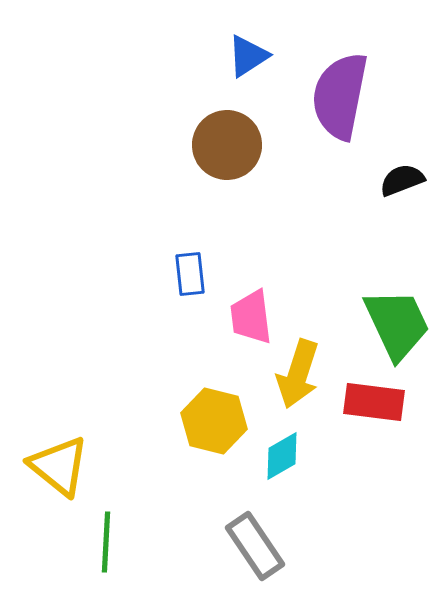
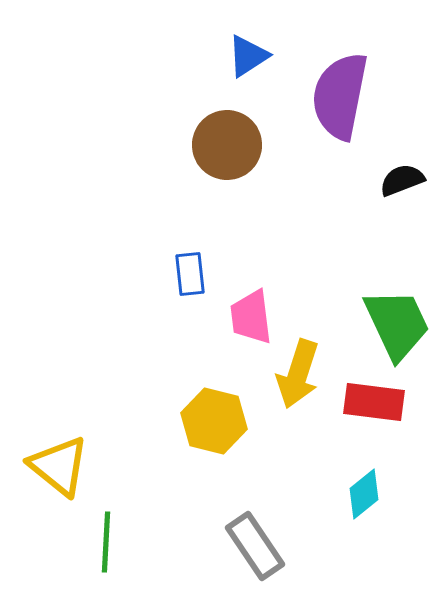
cyan diamond: moved 82 px right, 38 px down; rotated 9 degrees counterclockwise
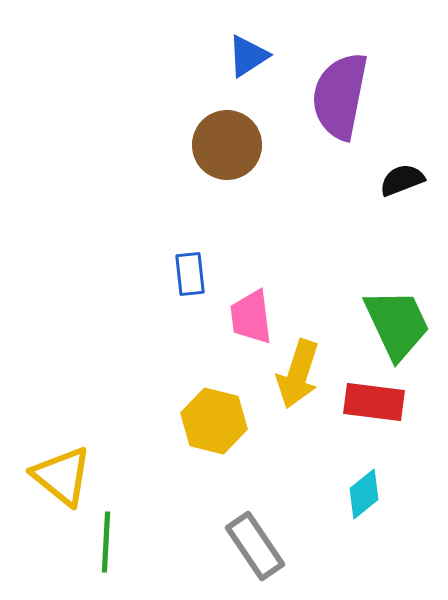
yellow triangle: moved 3 px right, 10 px down
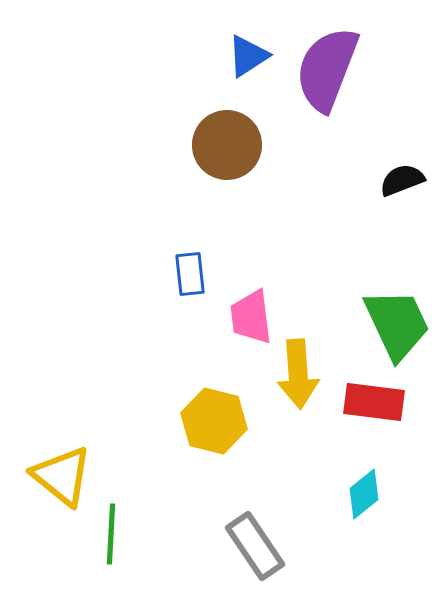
purple semicircle: moved 13 px left, 27 px up; rotated 10 degrees clockwise
yellow arrow: rotated 22 degrees counterclockwise
green line: moved 5 px right, 8 px up
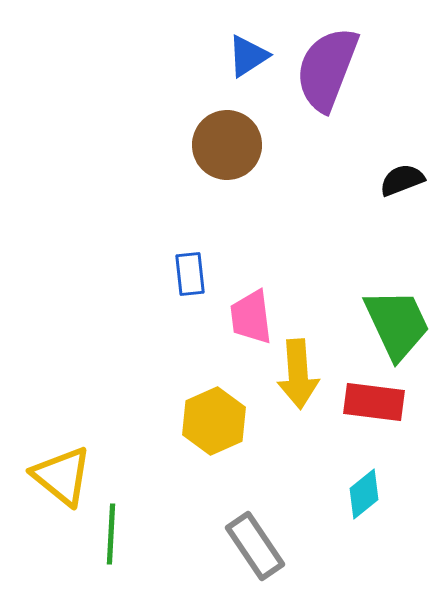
yellow hexagon: rotated 22 degrees clockwise
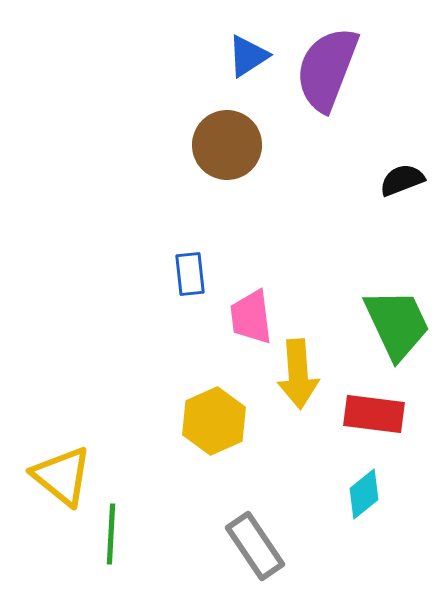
red rectangle: moved 12 px down
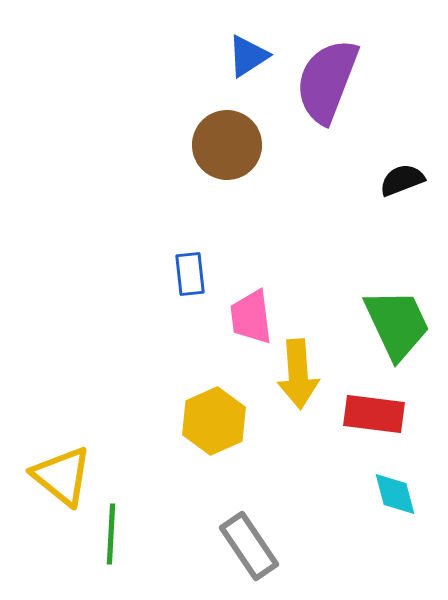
purple semicircle: moved 12 px down
cyan diamond: moved 31 px right; rotated 66 degrees counterclockwise
gray rectangle: moved 6 px left
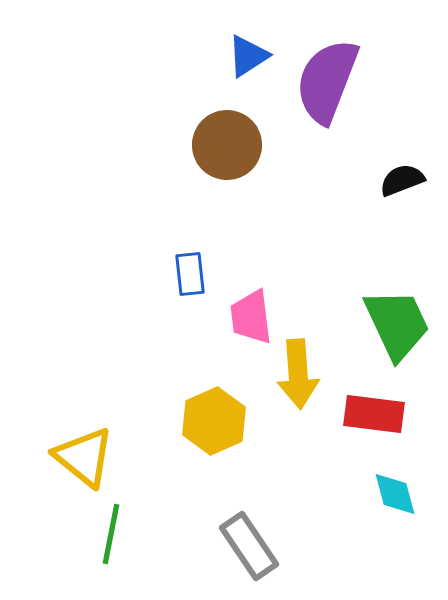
yellow triangle: moved 22 px right, 19 px up
green line: rotated 8 degrees clockwise
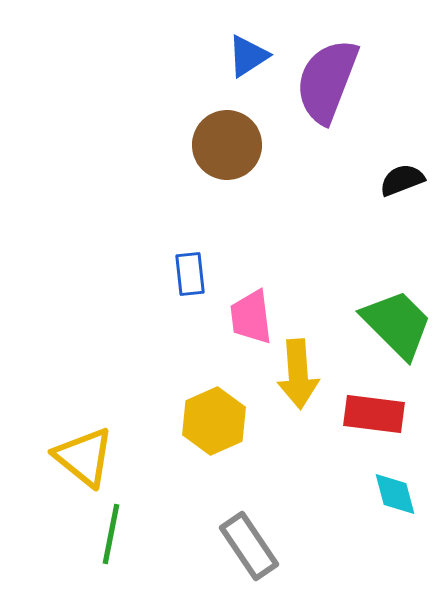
green trapezoid: rotated 20 degrees counterclockwise
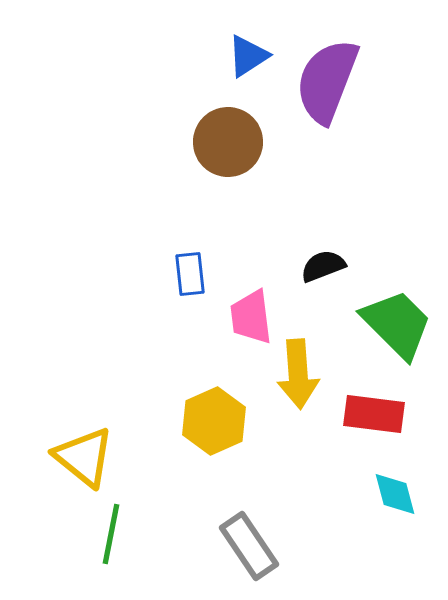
brown circle: moved 1 px right, 3 px up
black semicircle: moved 79 px left, 86 px down
